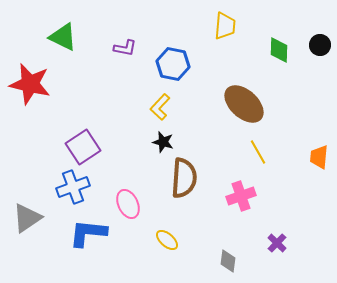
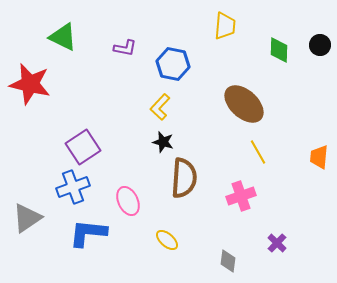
pink ellipse: moved 3 px up
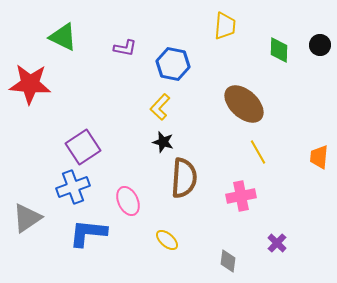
red star: rotated 9 degrees counterclockwise
pink cross: rotated 8 degrees clockwise
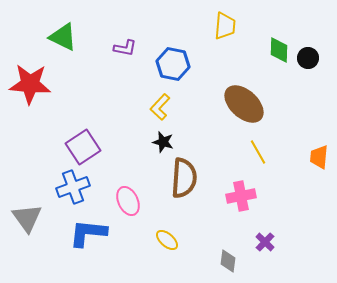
black circle: moved 12 px left, 13 px down
gray triangle: rotated 32 degrees counterclockwise
purple cross: moved 12 px left, 1 px up
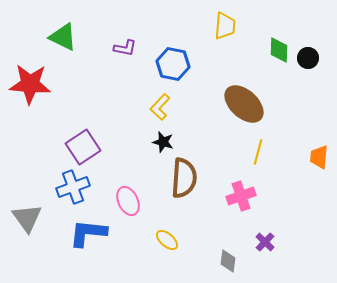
yellow line: rotated 45 degrees clockwise
pink cross: rotated 8 degrees counterclockwise
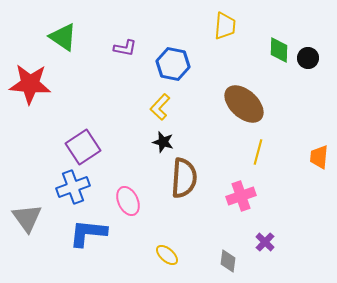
green triangle: rotated 8 degrees clockwise
yellow ellipse: moved 15 px down
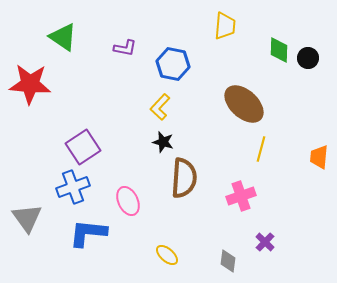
yellow line: moved 3 px right, 3 px up
